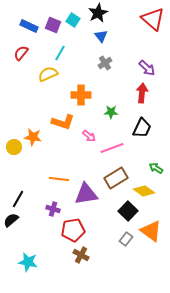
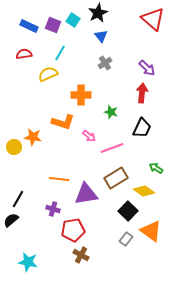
red semicircle: moved 3 px right, 1 px down; rotated 42 degrees clockwise
green star: rotated 16 degrees clockwise
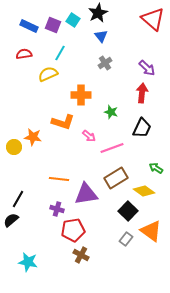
purple cross: moved 4 px right
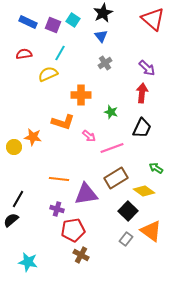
black star: moved 5 px right
blue rectangle: moved 1 px left, 4 px up
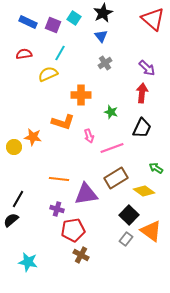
cyan square: moved 1 px right, 2 px up
pink arrow: rotated 32 degrees clockwise
black square: moved 1 px right, 4 px down
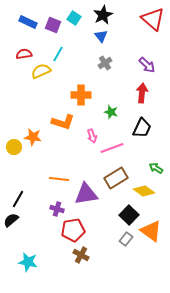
black star: moved 2 px down
cyan line: moved 2 px left, 1 px down
purple arrow: moved 3 px up
yellow semicircle: moved 7 px left, 3 px up
pink arrow: moved 3 px right
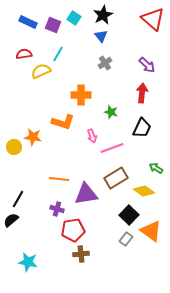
brown cross: moved 1 px up; rotated 35 degrees counterclockwise
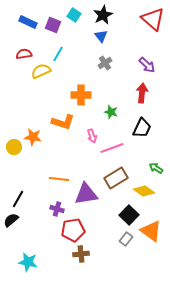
cyan square: moved 3 px up
